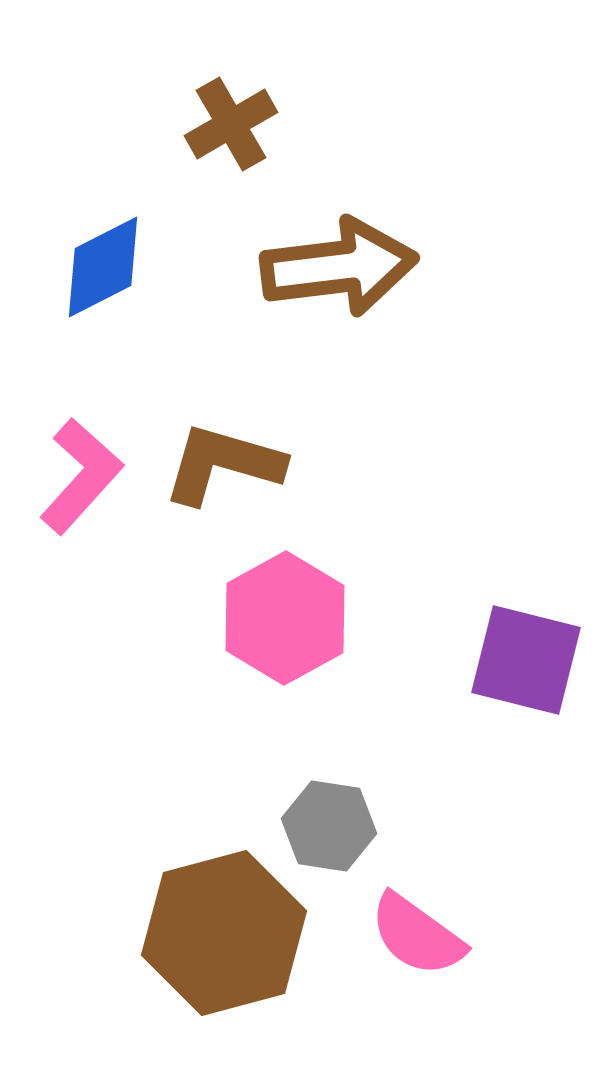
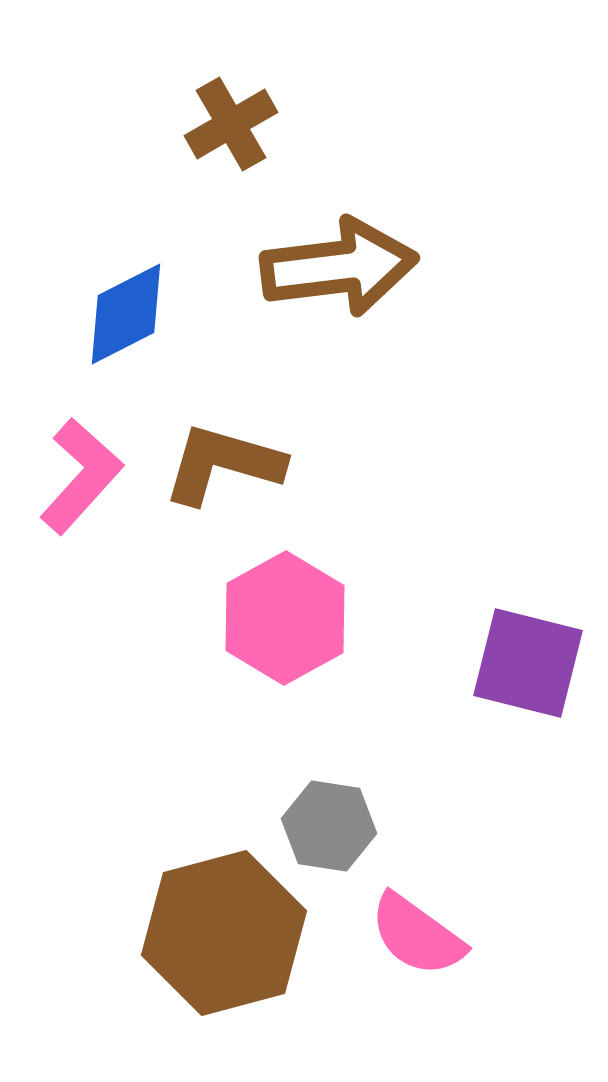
blue diamond: moved 23 px right, 47 px down
purple square: moved 2 px right, 3 px down
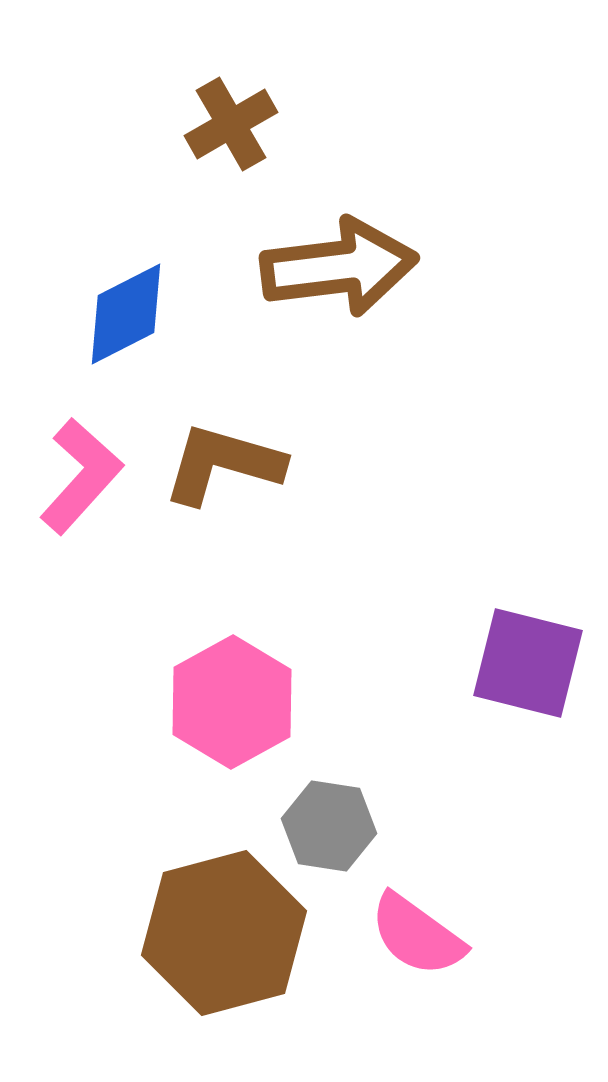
pink hexagon: moved 53 px left, 84 px down
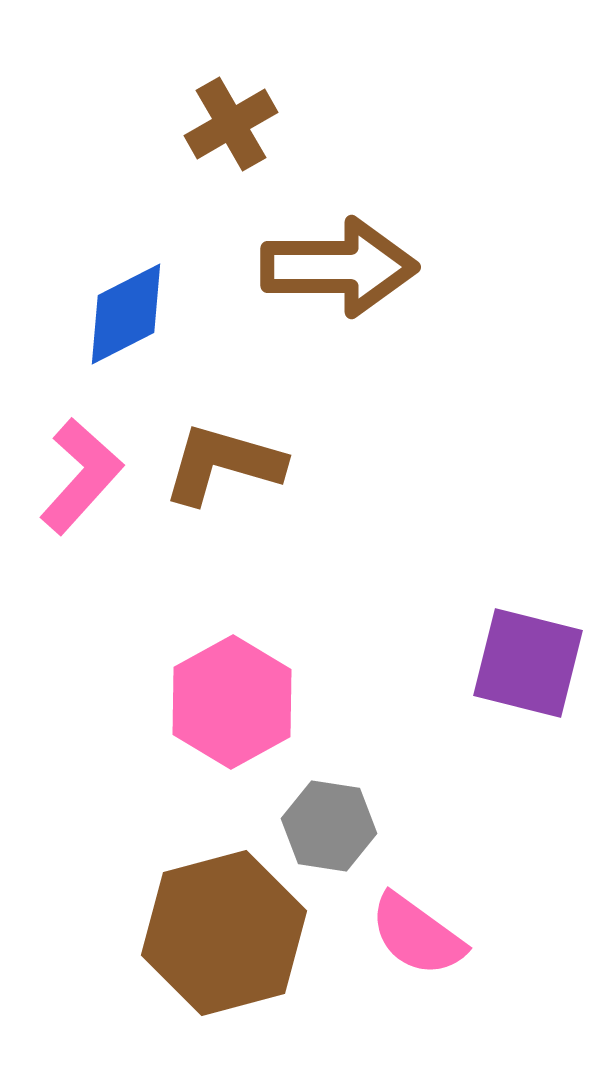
brown arrow: rotated 7 degrees clockwise
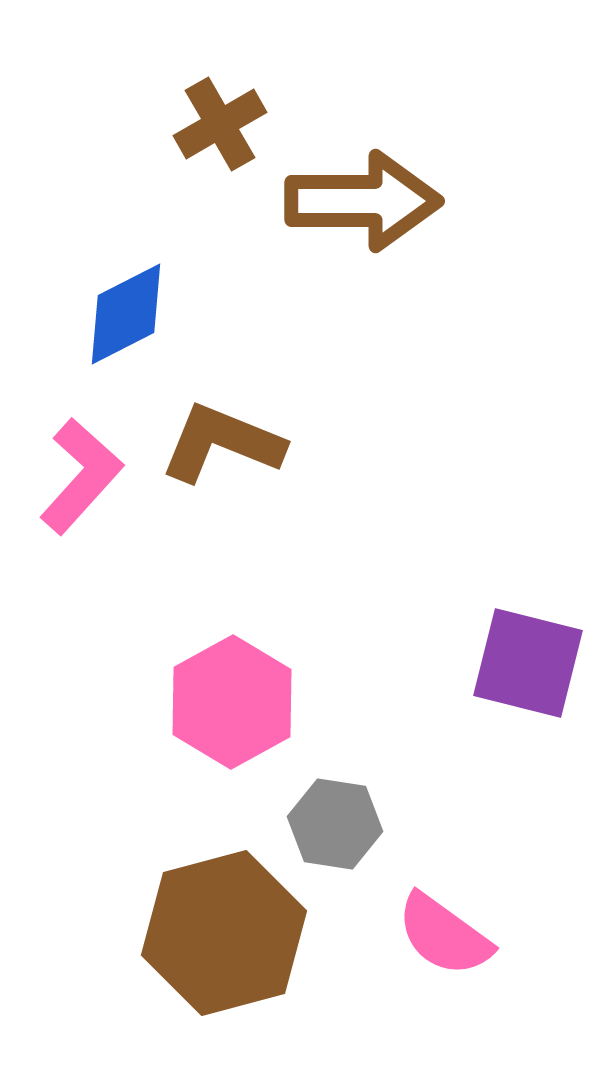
brown cross: moved 11 px left
brown arrow: moved 24 px right, 66 px up
brown L-shape: moved 1 px left, 21 px up; rotated 6 degrees clockwise
gray hexagon: moved 6 px right, 2 px up
pink semicircle: moved 27 px right
